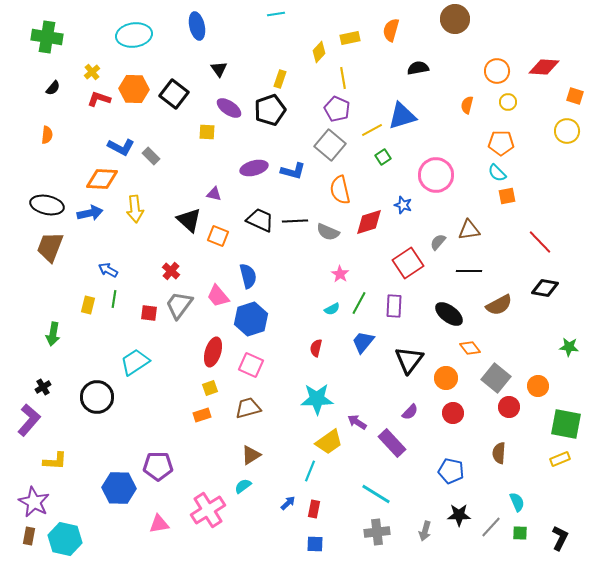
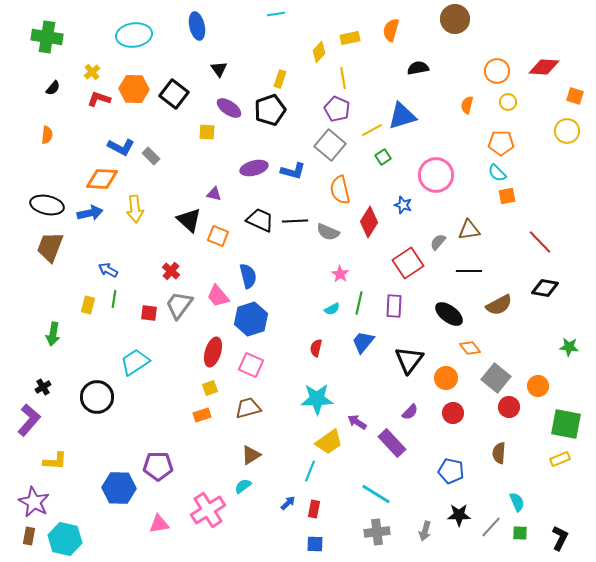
red diamond at (369, 222): rotated 40 degrees counterclockwise
green line at (359, 303): rotated 15 degrees counterclockwise
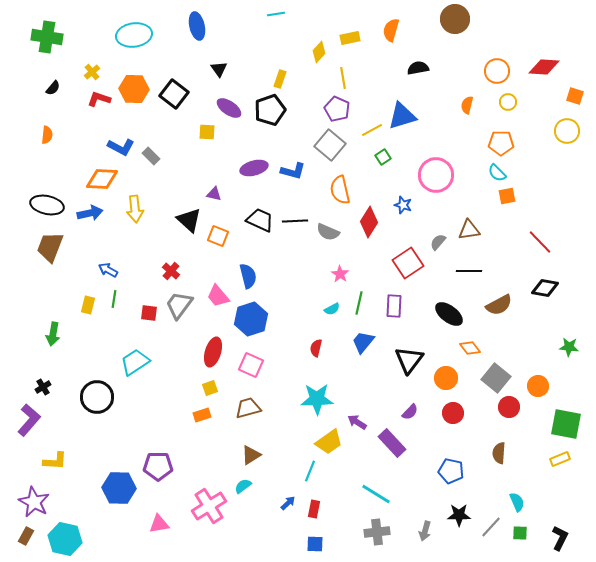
pink cross at (208, 510): moved 1 px right, 4 px up
brown rectangle at (29, 536): moved 3 px left; rotated 18 degrees clockwise
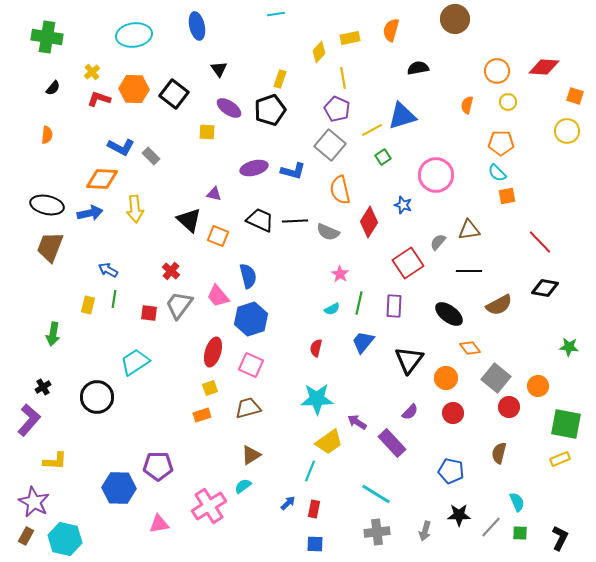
brown semicircle at (499, 453): rotated 10 degrees clockwise
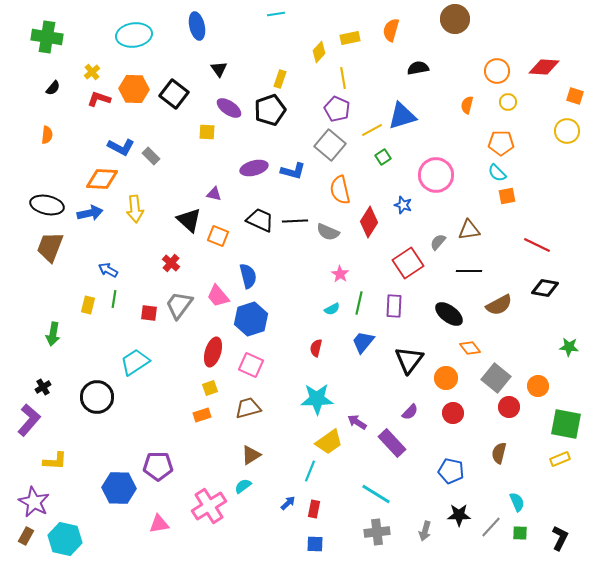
red line at (540, 242): moved 3 px left, 3 px down; rotated 20 degrees counterclockwise
red cross at (171, 271): moved 8 px up
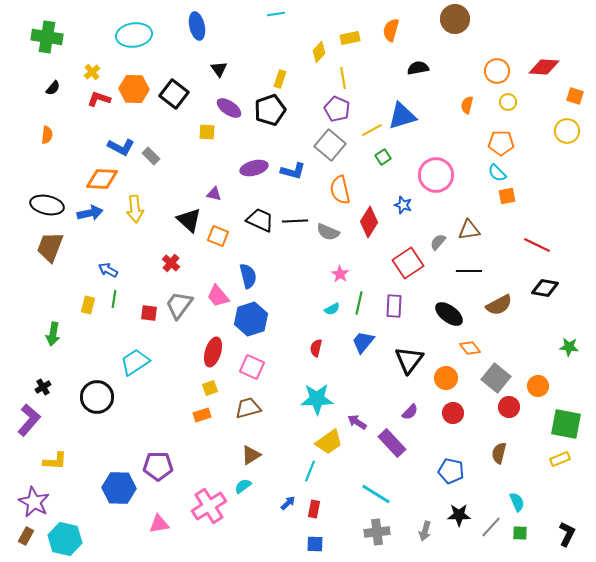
pink square at (251, 365): moved 1 px right, 2 px down
black L-shape at (560, 538): moved 7 px right, 4 px up
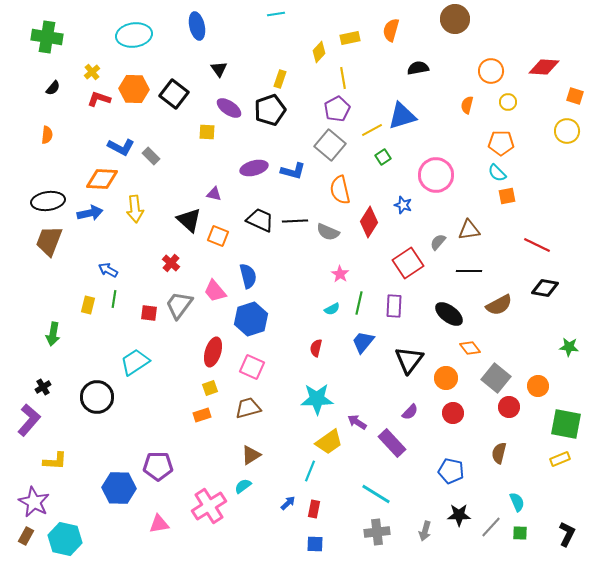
orange circle at (497, 71): moved 6 px left
purple pentagon at (337, 109): rotated 20 degrees clockwise
black ellipse at (47, 205): moved 1 px right, 4 px up; rotated 20 degrees counterclockwise
brown trapezoid at (50, 247): moved 1 px left, 6 px up
pink trapezoid at (218, 296): moved 3 px left, 5 px up
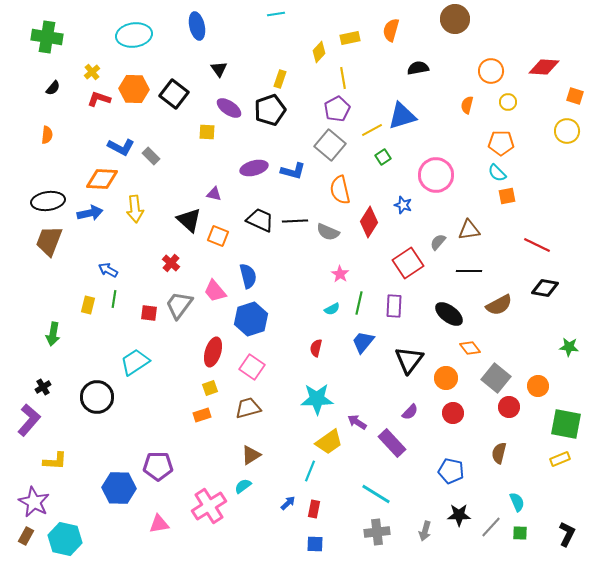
pink square at (252, 367): rotated 10 degrees clockwise
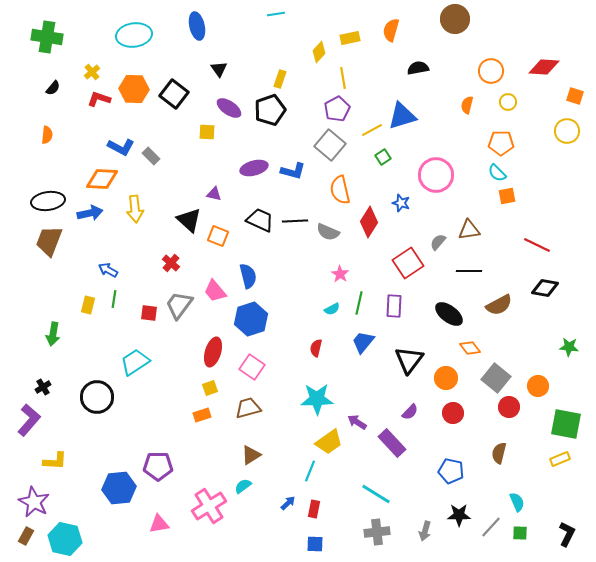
blue star at (403, 205): moved 2 px left, 2 px up
blue hexagon at (119, 488): rotated 8 degrees counterclockwise
